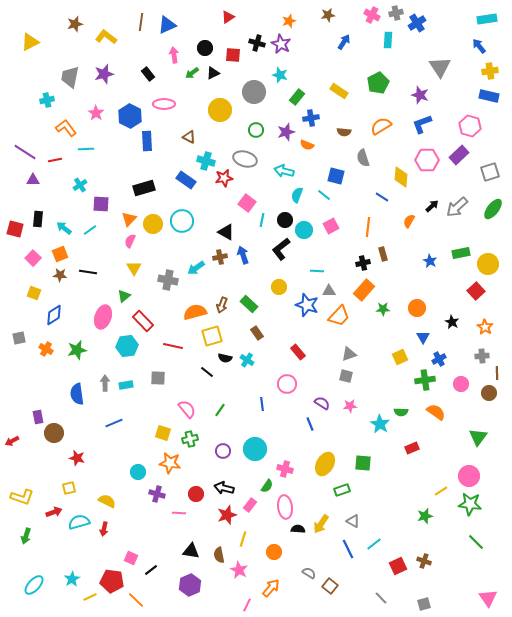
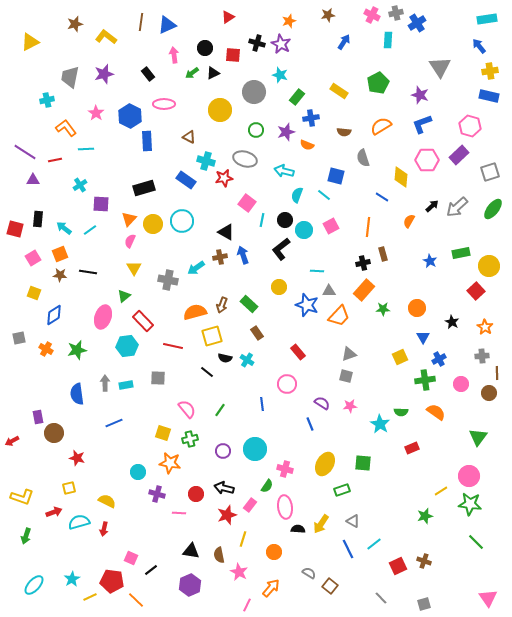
pink square at (33, 258): rotated 14 degrees clockwise
yellow circle at (488, 264): moved 1 px right, 2 px down
pink star at (239, 570): moved 2 px down
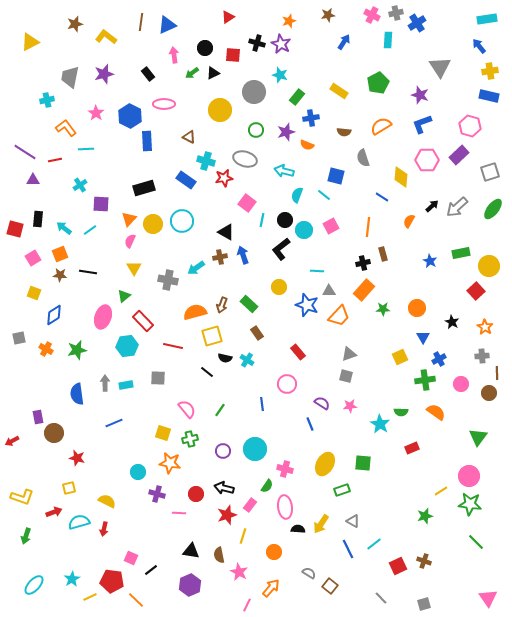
yellow line at (243, 539): moved 3 px up
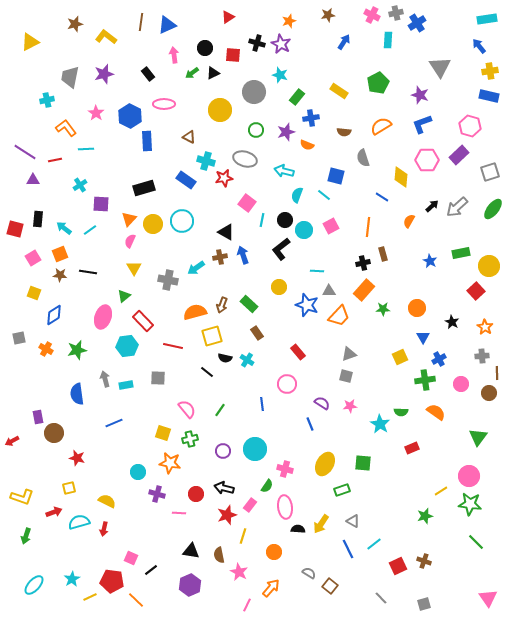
gray arrow at (105, 383): moved 4 px up; rotated 14 degrees counterclockwise
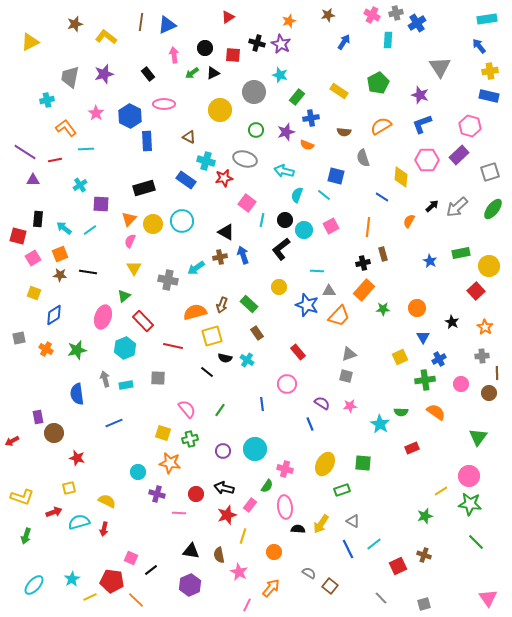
red square at (15, 229): moved 3 px right, 7 px down
cyan hexagon at (127, 346): moved 2 px left, 2 px down; rotated 15 degrees counterclockwise
brown cross at (424, 561): moved 6 px up
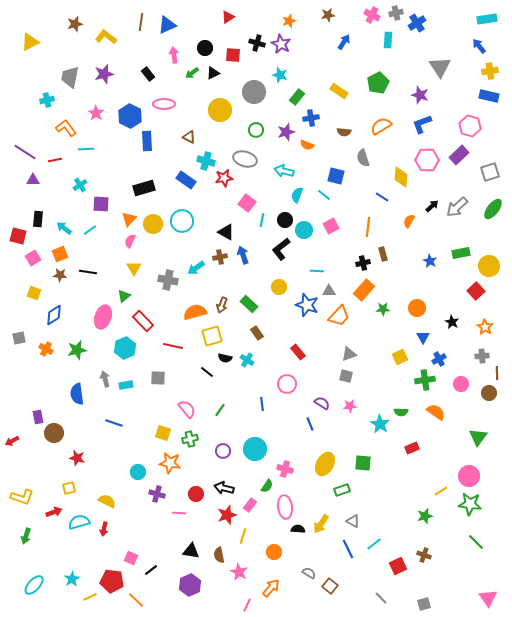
blue line at (114, 423): rotated 42 degrees clockwise
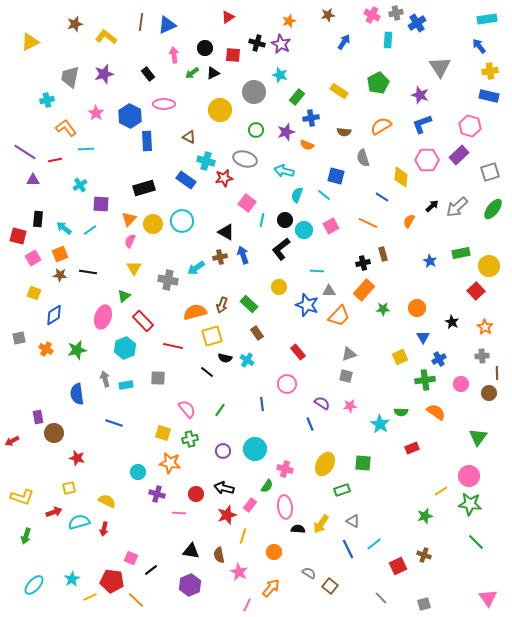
orange line at (368, 227): moved 4 px up; rotated 72 degrees counterclockwise
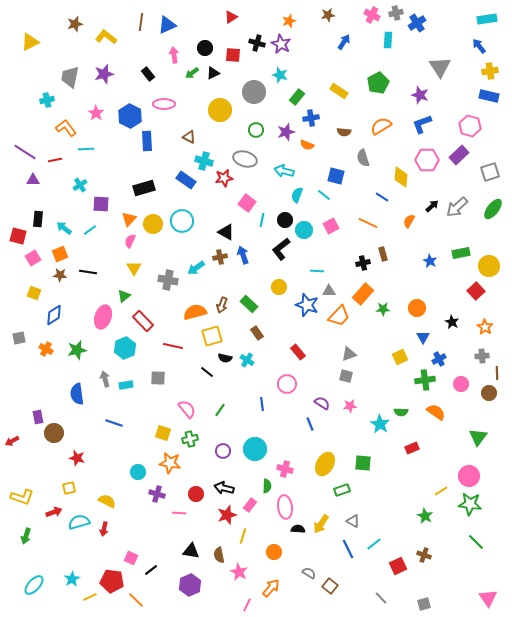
red triangle at (228, 17): moved 3 px right
cyan cross at (206, 161): moved 2 px left
orange rectangle at (364, 290): moved 1 px left, 4 px down
green semicircle at (267, 486): rotated 32 degrees counterclockwise
green star at (425, 516): rotated 28 degrees counterclockwise
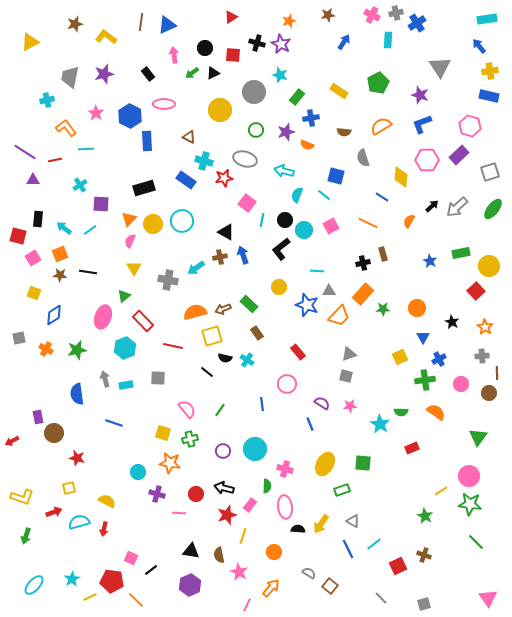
brown arrow at (222, 305): moved 1 px right, 4 px down; rotated 49 degrees clockwise
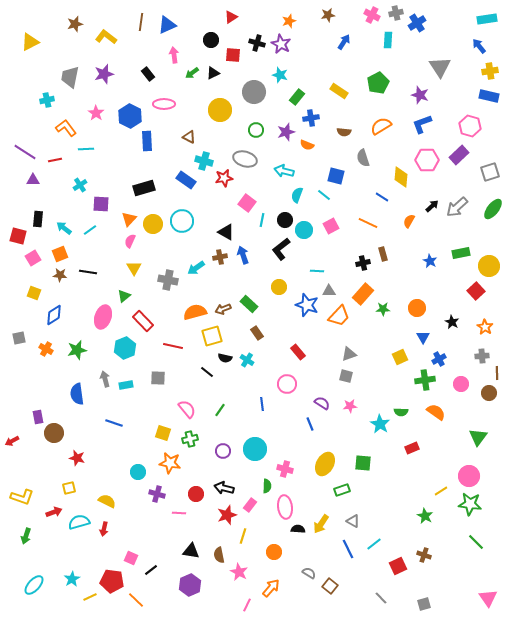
black circle at (205, 48): moved 6 px right, 8 px up
